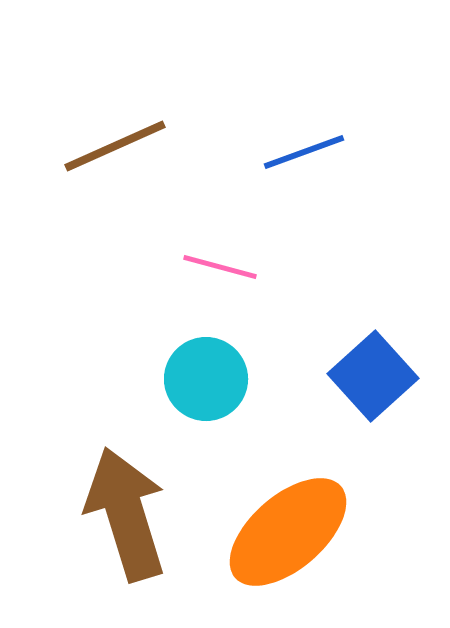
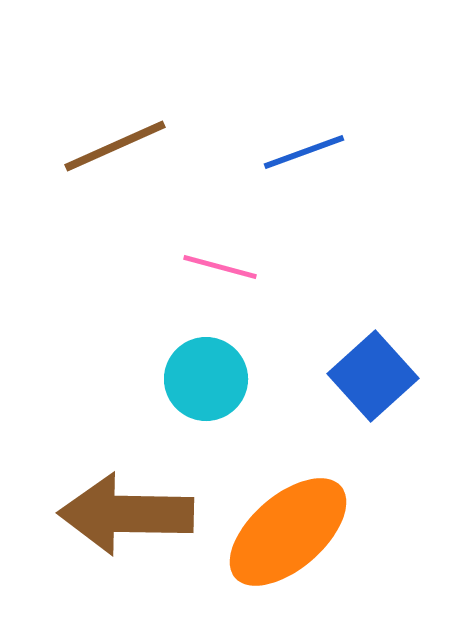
brown arrow: rotated 72 degrees counterclockwise
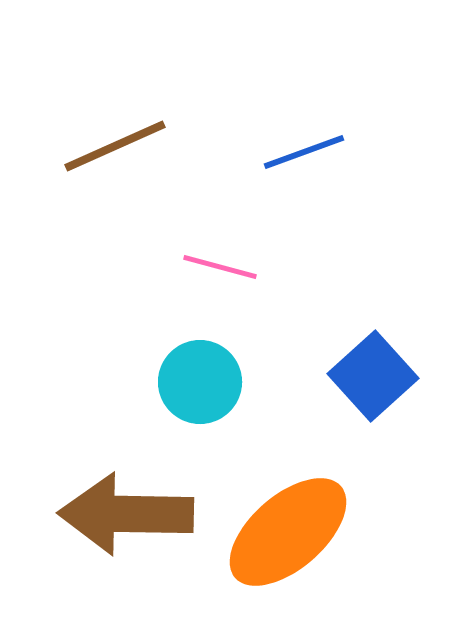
cyan circle: moved 6 px left, 3 px down
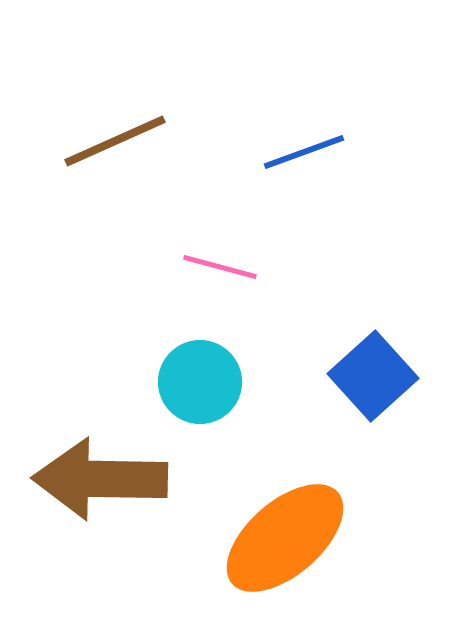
brown line: moved 5 px up
brown arrow: moved 26 px left, 35 px up
orange ellipse: moved 3 px left, 6 px down
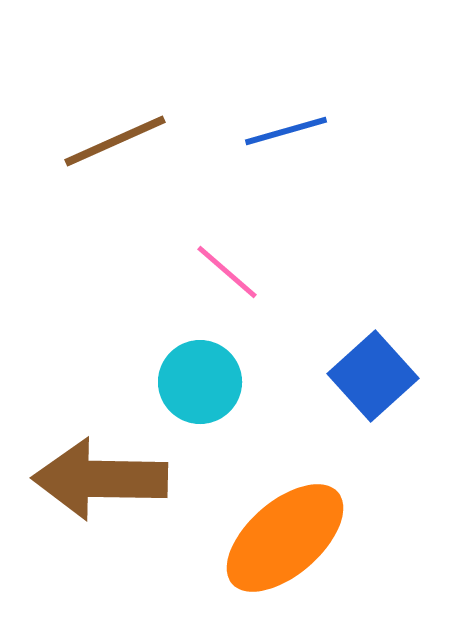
blue line: moved 18 px left, 21 px up; rotated 4 degrees clockwise
pink line: moved 7 px right, 5 px down; rotated 26 degrees clockwise
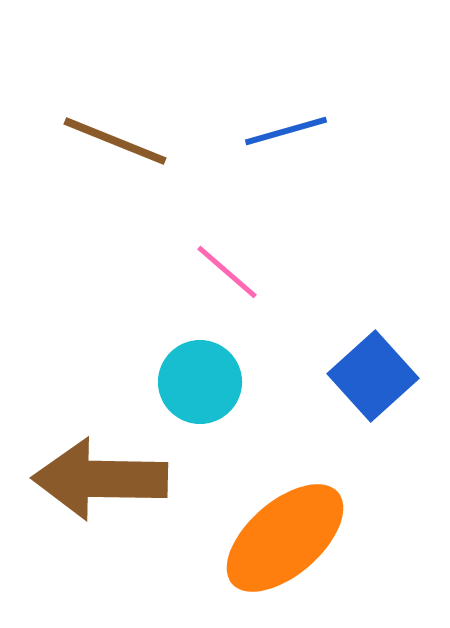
brown line: rotated 46 degrees clockwise
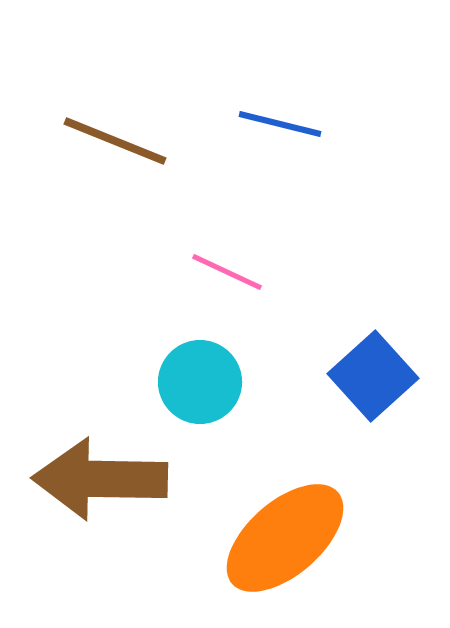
blue line: moved 6 px left, 7 px up; rotated 30 degrees clockwise
pink line: rotated 16 degrees counterclockwise
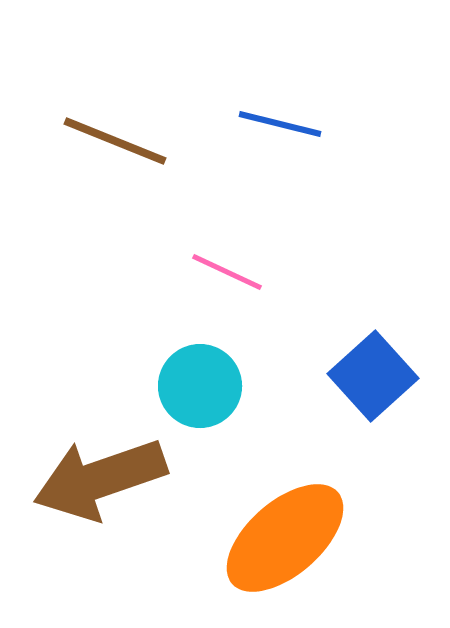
cyan circle: moved 4 px down
brown arrow: rotated 20 degrees counterclockwise
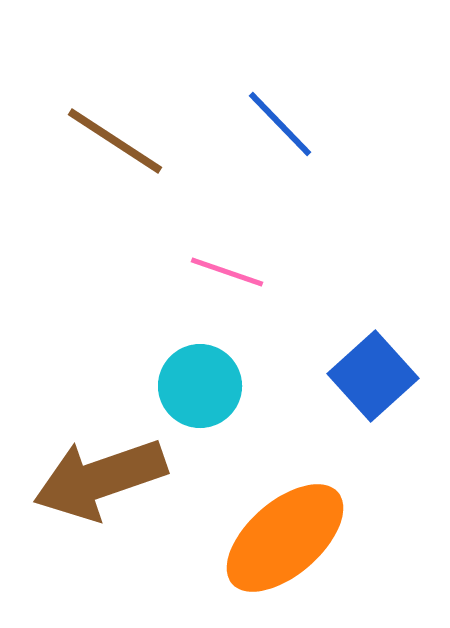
blue line: rotated 32 degrees clockwise
brown line: rotated 11 degrees clockwise
pink line: rotated 6 degrees counterclockwise
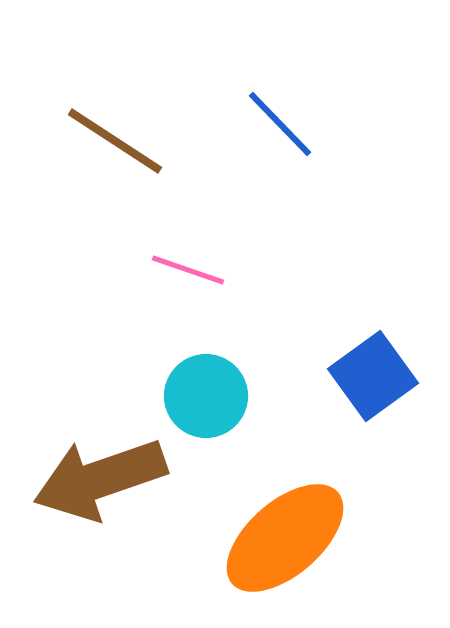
pink line: moved 39 px left, 2 px up
blue square: rotated 6 degrees clockwise
cyan circle: moved 6 px right, 10 px down
